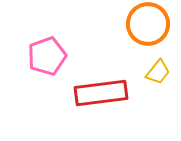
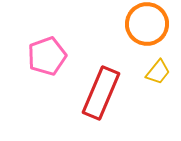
orange circle: moved 1 px left
red rectangle: rotated 60 degrees counterclockwise
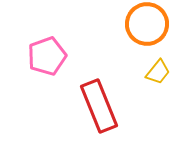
red rectangle: moved 2 px left, 13 px down; rotated 45 degrees counterclockwise
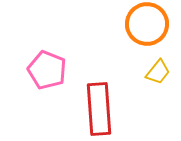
pink pentagon: moved 14 px down; rotated 30 degrees counterclockwise
red rectangle: moved 3 px down; rotated 18 degrees clockwise
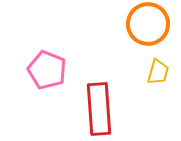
orange circle: moved 1 px right
yellow trapezoid: rotated 24 degrees counterclockwise
